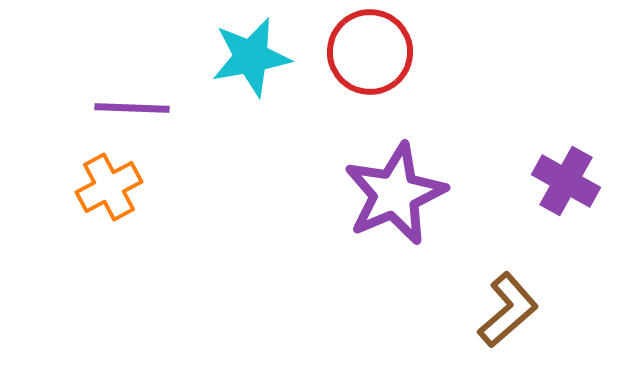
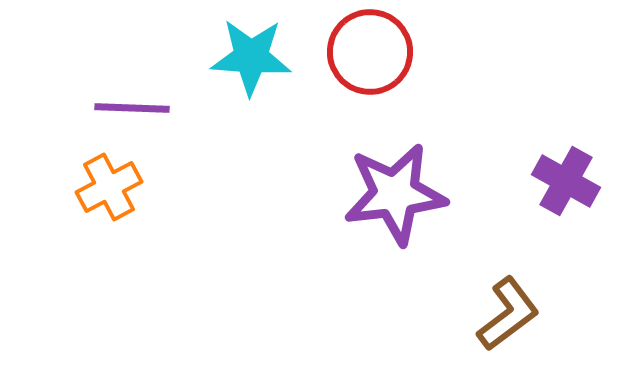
cyan star: rotated 14 degrees clockwise
purple star: rotated 16 degrees clockwise
brown L-shape: moved 4 px down; rotated 4 degrees clockwise
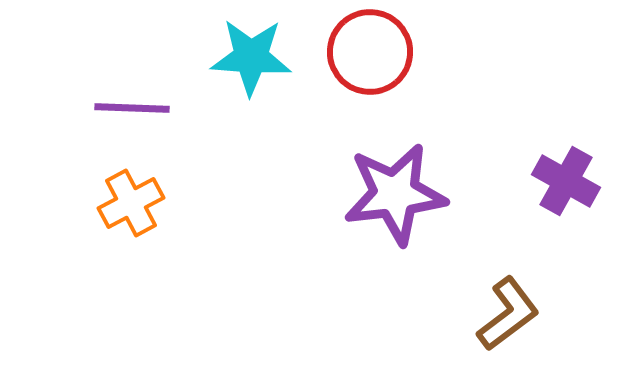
orange cross: moved 22 px right, 16 px down
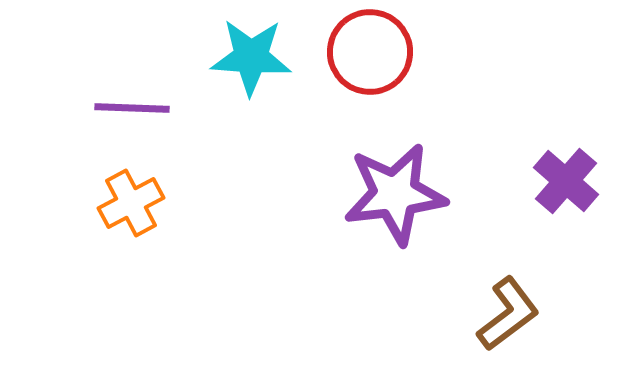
purple cross: rotated 12 degrees clockwise
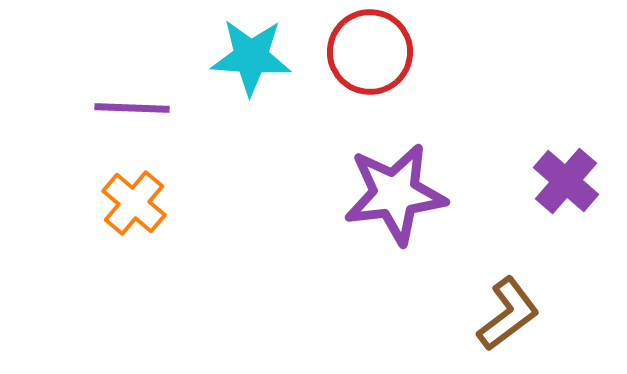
orange cross: moved 3 px right; rotated 22 degrees counterclockwise
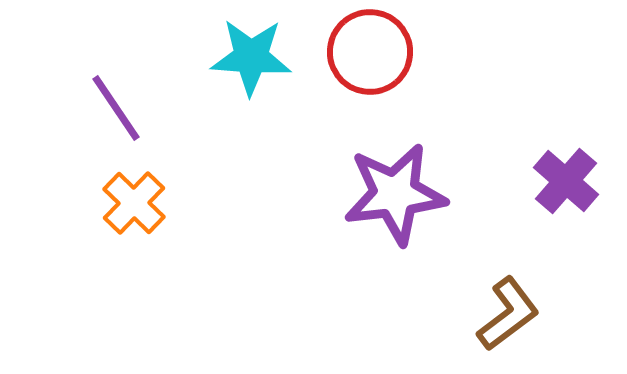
purple line: moved 16 px left; rotated 54 degrees clockwise
orange cross: rotated 4 degrees clockwise
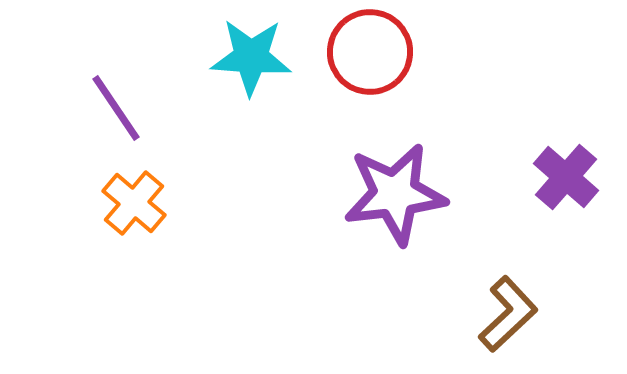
purple cross: moved 4 px up
orange cross: rotated 4 degrees counterclockwise
brown L-shape: rotated 6 degrees counterclockwise
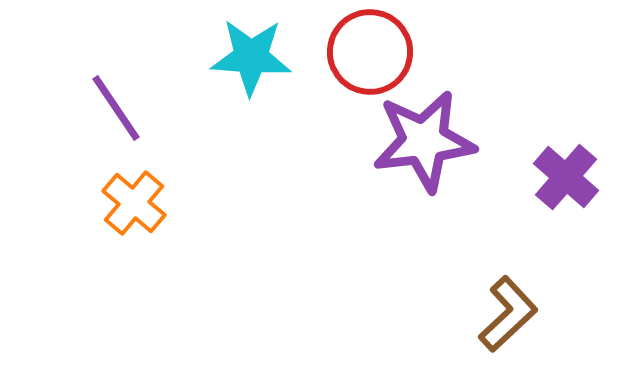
purple star: moved 29 px right, 53 px up
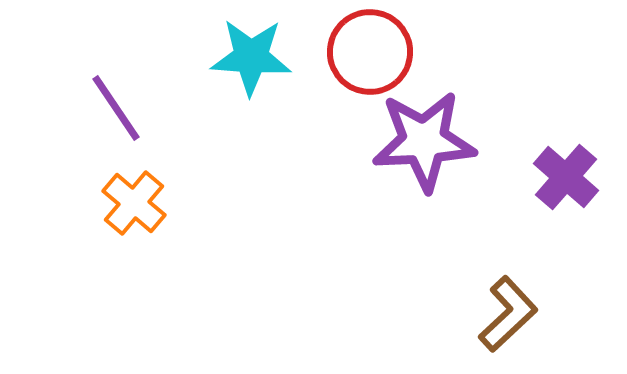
purple star: rotated 4 degrees clockwise
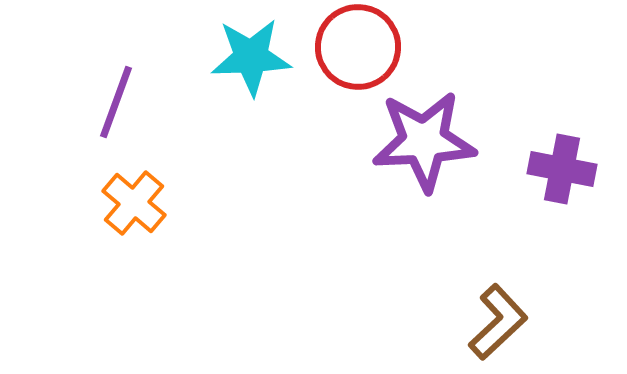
red circle: moved 12 px left, 5 px up
cyan star: rotated 6 degrees counterclockwise
purple line: moved 6 px up; rotated 54 degrees clockwise
purple cross: moved 4 px left, 8 px up; rotated 30 degrees counterclockwise
brown L-shape: moved 10 px left, 8 px down
